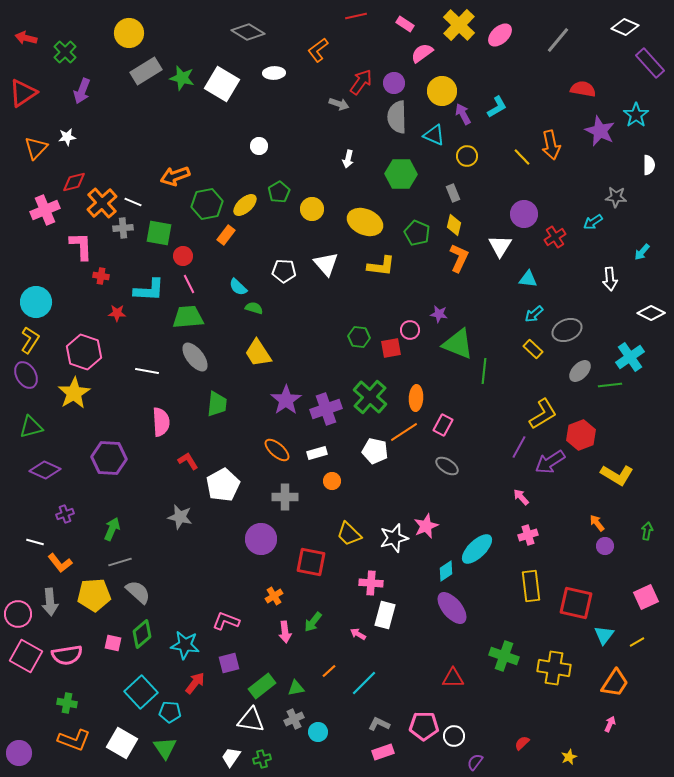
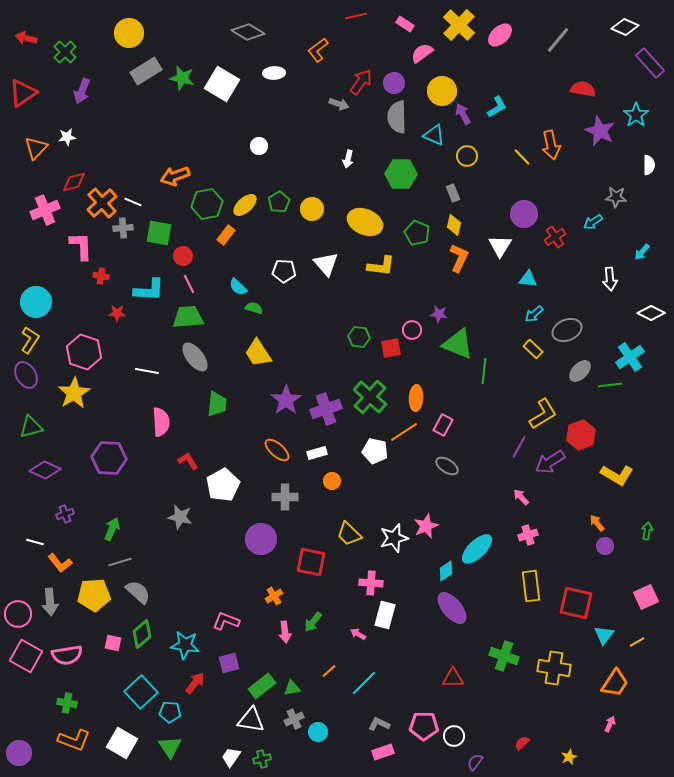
green pentagon at (279, 192): moved 10 px down
pink circle at (410, 330): moved 2 px right
green triangle at (296, 688): moved 4 px left
green triangle at (165, 748): moved 5 px right, 1 px up
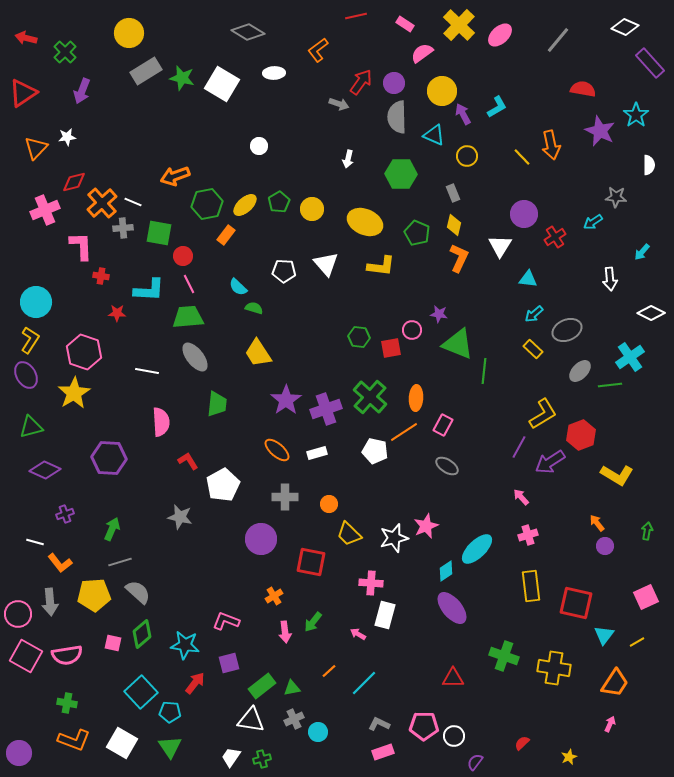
orange circle at (332, 481): moved 3 px left, 23 px down
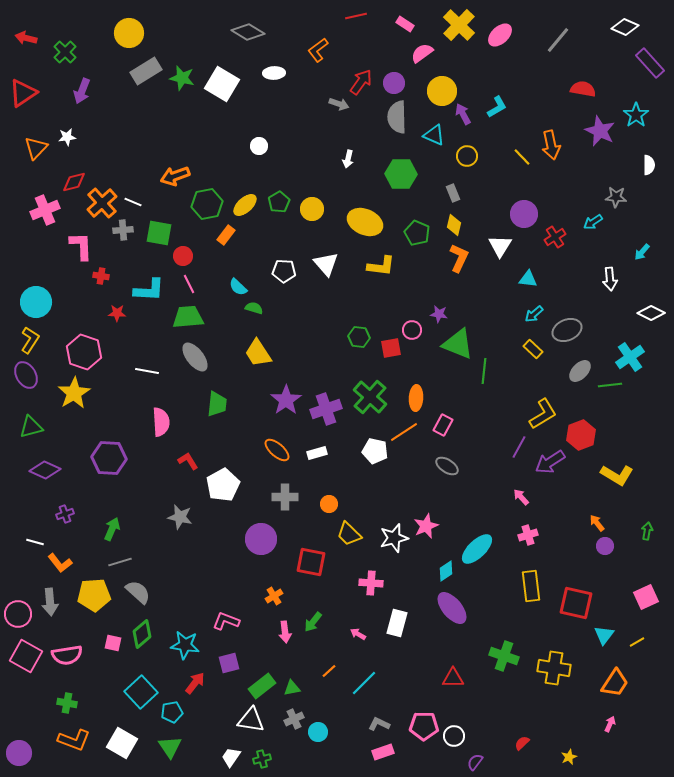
gray cross at (123, 228): moved 2 px down
white rectangle at (385, 615): moved 12 px right, 8 px down
cyan pentagon at (170, 712): moved 2 px right; rotated 15 degrees counterclockwise
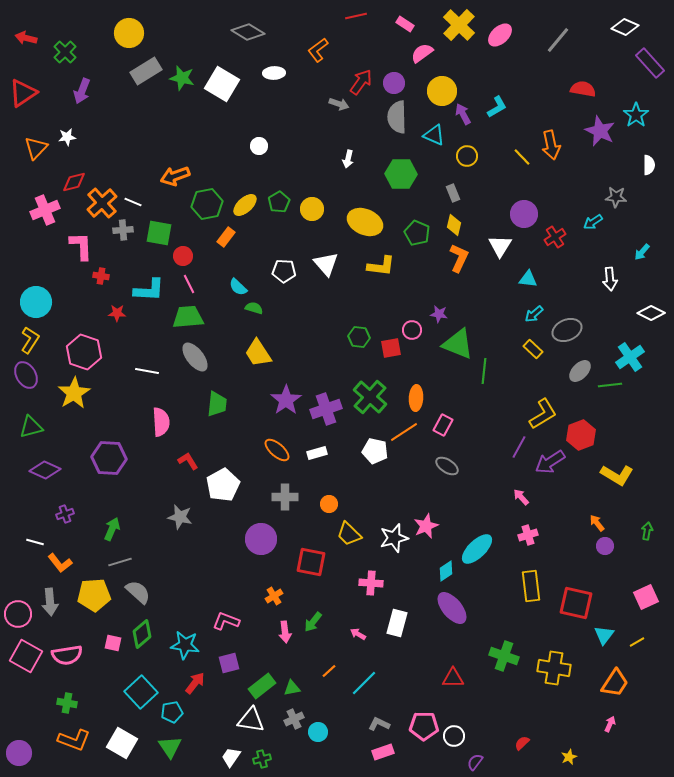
orange rectangle at (226, 235): moved 2 px down
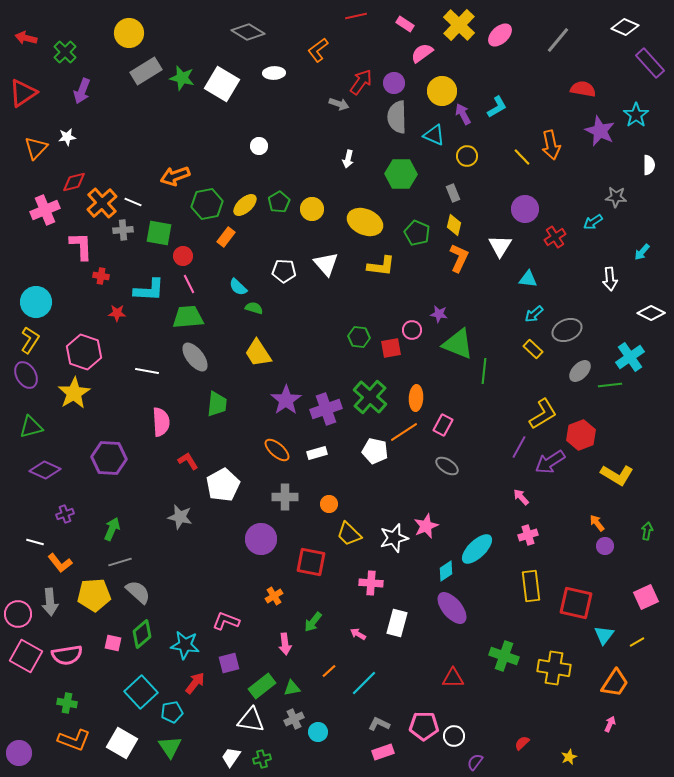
purple circle at (524, 214): moved 1 px right, 5 px up
pink arrow at (285, 632): moved 12 px down
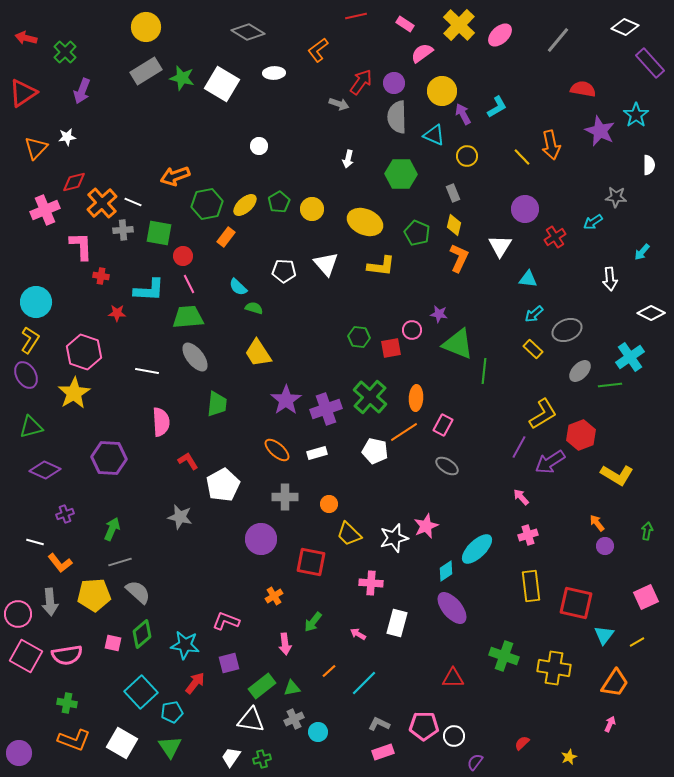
yellow circle at (129, 33): moved 17 px right, 6 px up
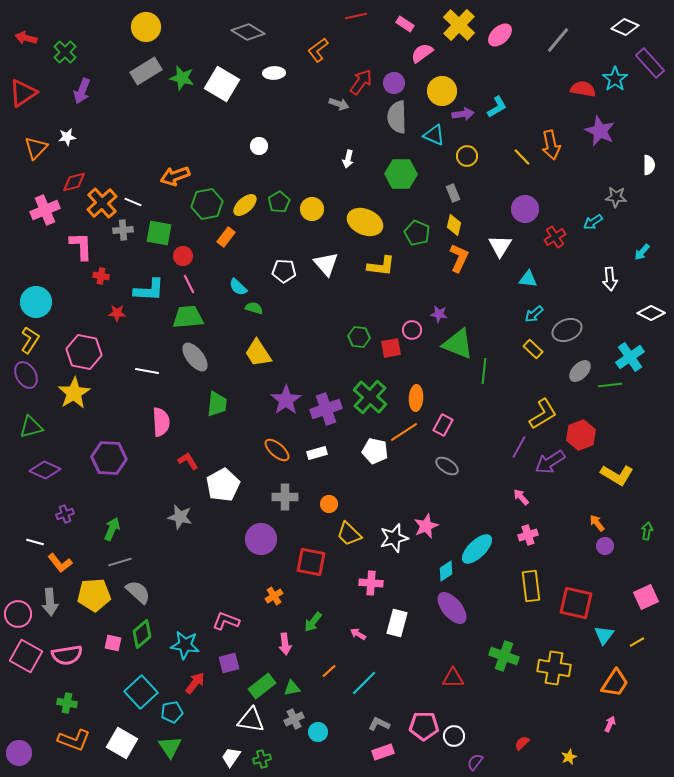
purple arrow at (463, 114): rotated 110 degrees clockwise
cyan star at (636, 115): moved 21 px left, 36 px up
pink hexagon at (84, 352): rotated 8 degrees counterclockwise
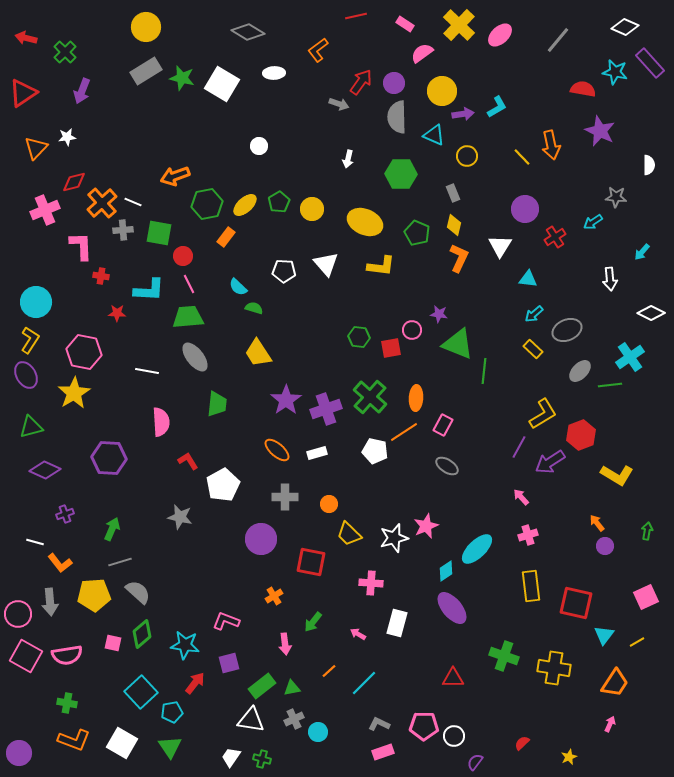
cyan star at (615, 79): moved 7 px up; rotated 25 degrees counterclockwise
green cross at (262, 759): rotated 30 degrees clockwise
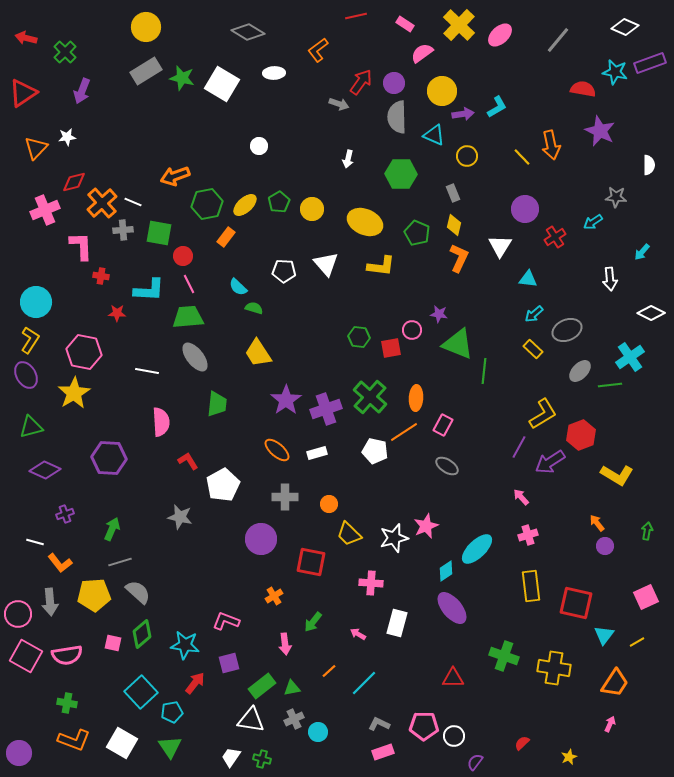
purple rectangle at (650, 63): rotated 68 degrees counterclockwise
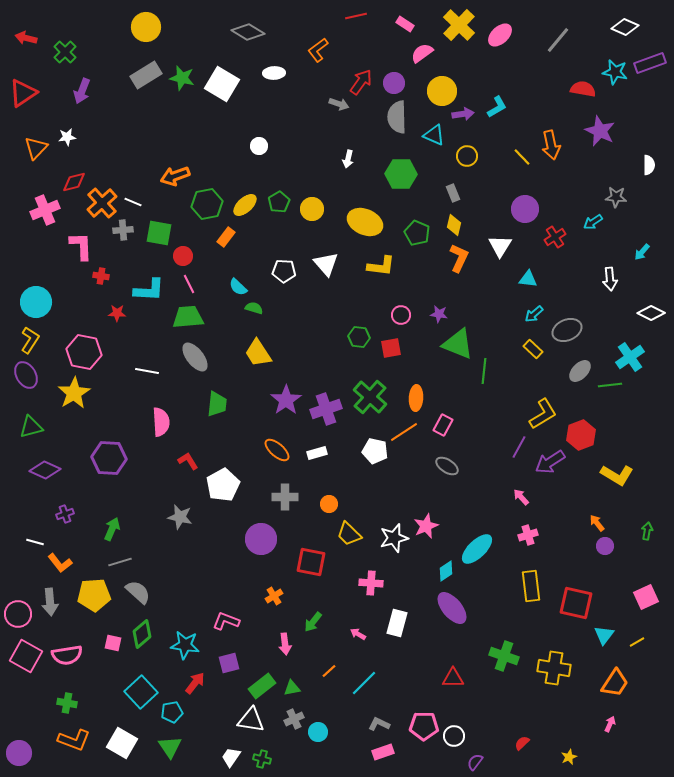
gray rectangle at (146, 71): moved 4 px down
pink circle at (412, 330): moved 11 px left, 15 px up
